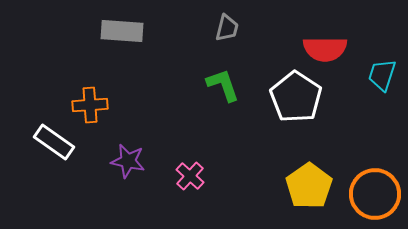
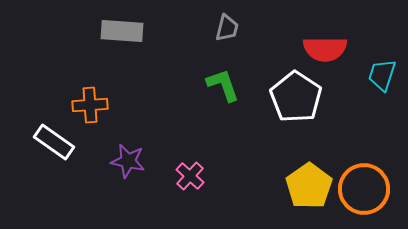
orange circle: moved 11 px left, 5 px up
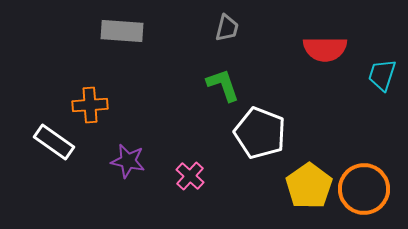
white pentagon: moved 36 px left, 36 px down; rotated 12 degrees counterclockwise
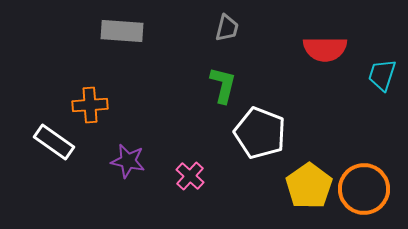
green L-shape: rotated 33 degrees clockwise
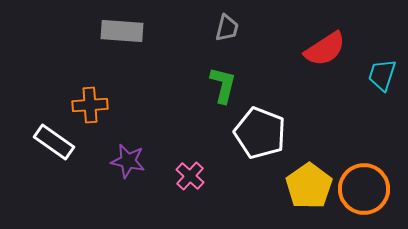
red semicircle: rotated 33 degrees counterclockwise
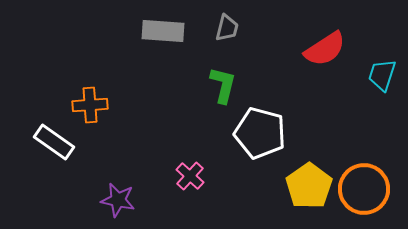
gray rectangle: moved 41 px right
white pentagon: rotated 6 degrees counterclockwise
purple star: moved 10 px left, 39 px down
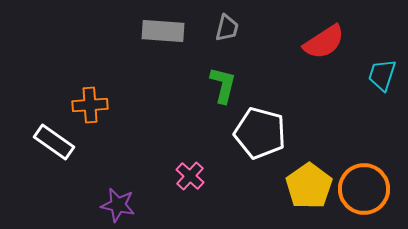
red semicircle: moved 1 px left, 7 px up
purple star: moved 5 px down
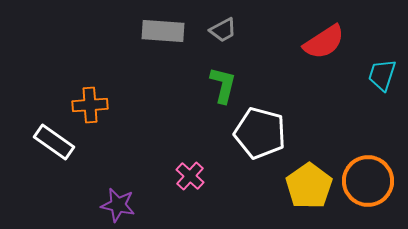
gray trapezoid: moved 4 px left, 2 px down; rotated 48 degrees clockwise
orange circle: moved 4 px right, 8 px up
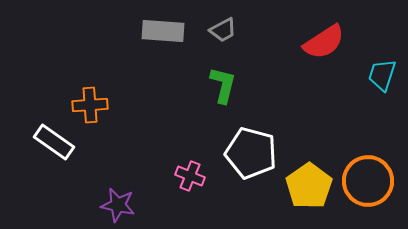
white pentagon: moved 9 px left, 20 px down
pink cross: rotated 20 degrees counterclockwise
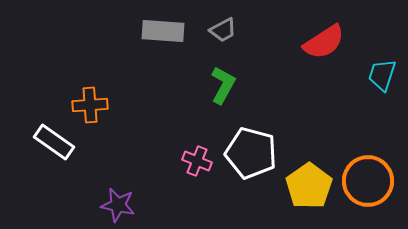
green L-shape: rotated 15 degrees clockwise
pink cross: moved 7 px right, 15 px up
